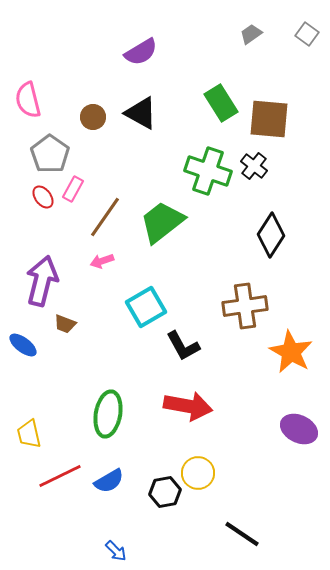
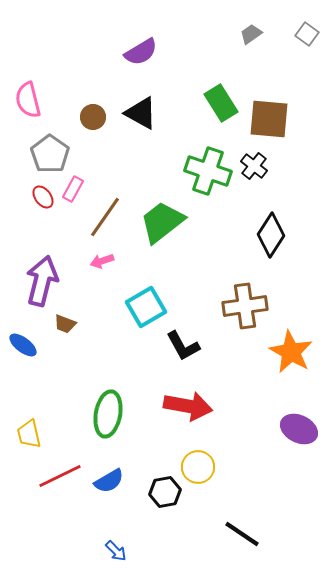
yellow circle: moved 6 px up
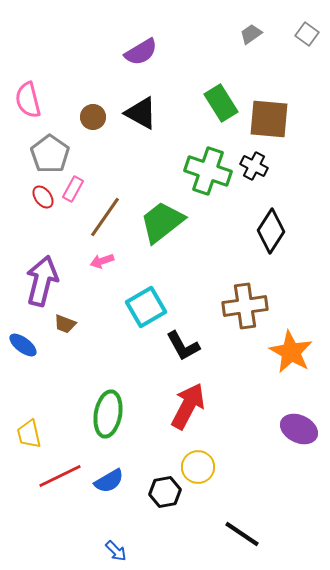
black cross: rotated 12 degrees counterclockwise
black diamond: moved 4 px up
red arrow: rotated 72 degrees counterclockwise
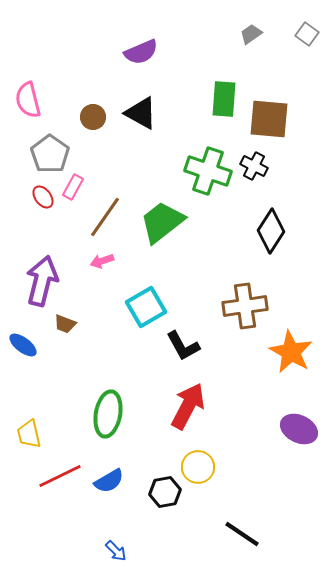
purple semicircle: rotated 8 degrees clockwise
green rectangle: moved 3 px right, 4 px up; rotated 36 degrees clockwise
pink rectangle: moved 2 px up
